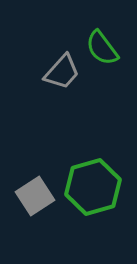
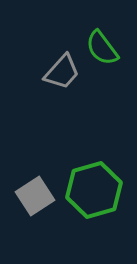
green hexagon: moved 1 px right, 3 px down
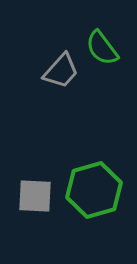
gray trapezoid: moved 1 px left, 1 px up
gray square: rotated 36 degrees clockwise
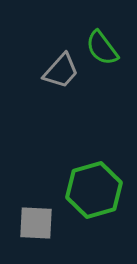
gray square: moved 1 px right, 27 px down
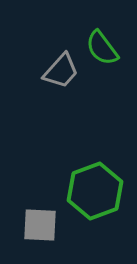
green hexagon: moved 1 px right, 1 px down; rotated 4 degrees counterclockwise
gray square: moved 4 px right, 2 px down
